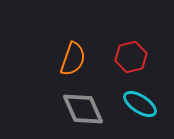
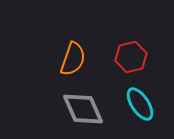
cyan ellipse: rotated 24 degrees clockwise
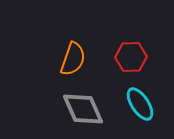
red hexagon: rotated 12 degrees clockwise
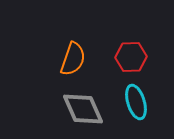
cyan ellipse: moved 4 px left, 2 px up; rotated 16 degrees clockwise
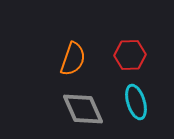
red hexagon: moved 1 px left, 2 px up
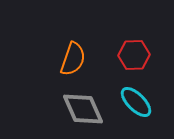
red hexagon: moved 4 px right
cyan ellipse: rotated 28 degrees counterclockwise
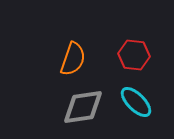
red hexagon: rotated 8 degrees clockwise
gray diamond: moved 2 px up; rotated 75 degrees counterclockwise
